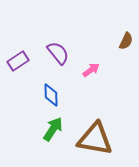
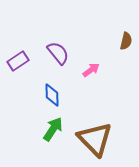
brown semicircle: rotated 12 degrees counterclockwise
blue diamond: moved 1 px right
brown triangle: rotated 36 degrees clockwise
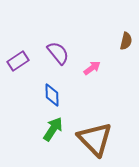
pink arrow: moved 1 px right, 2 px up
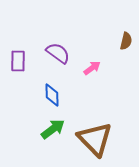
purple semicircle: rotated 15 degrees counterclockwise
purple rectangle: rotated 55 degrees counterclockwise
green arrow: rotated 20 degrees clockwise
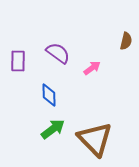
blue diamond: moved 3 px left
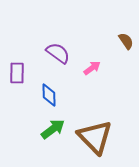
brown semicircle: rotated 48 degrees counterclockwise
purple rectangle: moved 1 px left, 12 px down
brown triangle: moved 2 px up
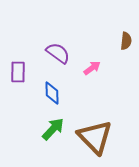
brown semicircle: rotated 42 degrees clockwise
purple rectangle: moved 1 px right, 1 px up
blue diamond: moved 3 px right, 2 px up
green arrow: rotated 10 degrees counterclockwise
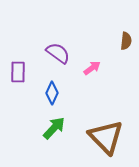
blue diamond: rotated 25 degrees clockwise
green arrow: moved 1 px right, 1 px up
brown triangle: moved 11 px right
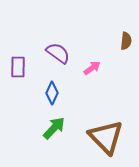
purple rectangle: moved 5 px up
